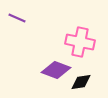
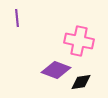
purple line: rotated 60 degrees clockwise
pink cross: moved 1 px left, 1 px up
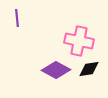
purple diamond: rotated 8 degrees clockwise
black diamond: moved 8 px right, 13 px up
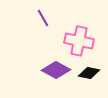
purple line: moved 26 px right; rotated 24 degrees counterclockwise
black diamond: moved 4 px down; rotated 20 degrees clockwise
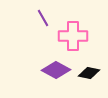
pink cross: moved 6 px left, 5 px up; rotated 12 degrees counterclockwise
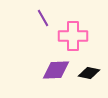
purple diamond: rotated 32 degrees counterclockwise
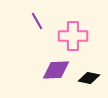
purple line: moved 6 px left, 3 px down
black diamond: moved 5 px down
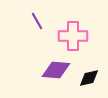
purple diamond: rotated 8 degrees clockwise
black diamond: rotated 25 degrees counterclockwise
